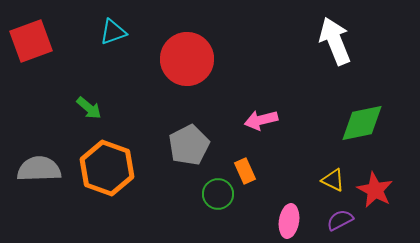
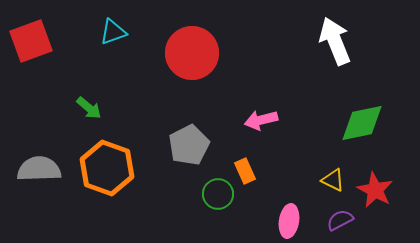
red circle: moved 5 px right, 6 px up
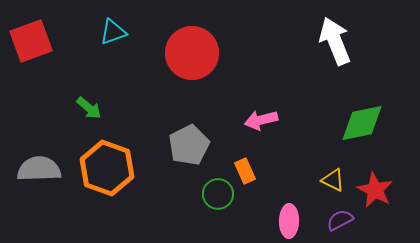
pink ellipse: rotated 8 degrees counterclockwise
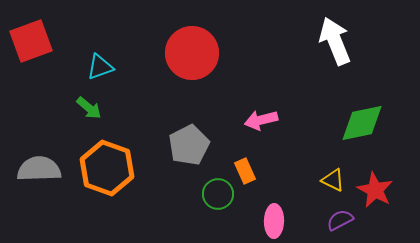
cyan triangle: moved 13 px left, 35 px down
pink ellipse: moved 15 px left
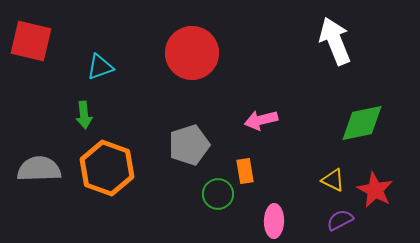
red square: rotated 33 degrees clockwise
green arrow: moved 5 px left, 7 px down; rotated 44 degrees clockwise
gray pentagon: rotated 9 degrees clockwise
orange rectangle: rotated 15 degrees clockwise
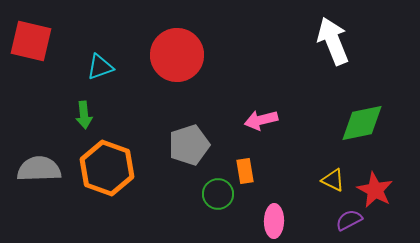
white arrow: moved 2 px left
red circle: moved 15 px left, 2 px down
purple semicircle: moved 9 px right
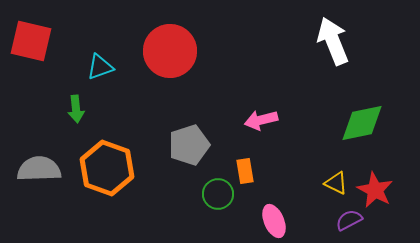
red circle: moved 7 px left, 4 px up
green arrow: moved 8 px left, 6 px up
yellow triangle: moved 3 px right, 3 px down
pink ellipse: rotated 24 degrees counterclockwise
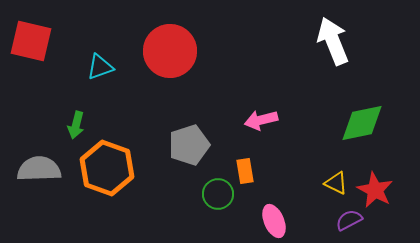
green arrow: moved 16 px down; rotated 20 degrees clockwise
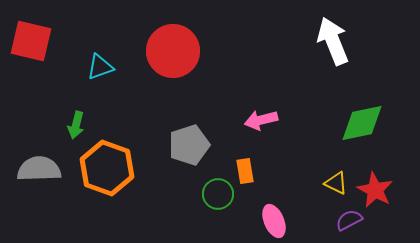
red circle: moved 3 px right
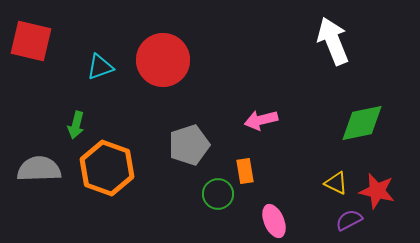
red circle: moved 10 px left, 9 px down
red star: moved 2 px right, 1 px down; rotated 15 degrees counterclockwise
